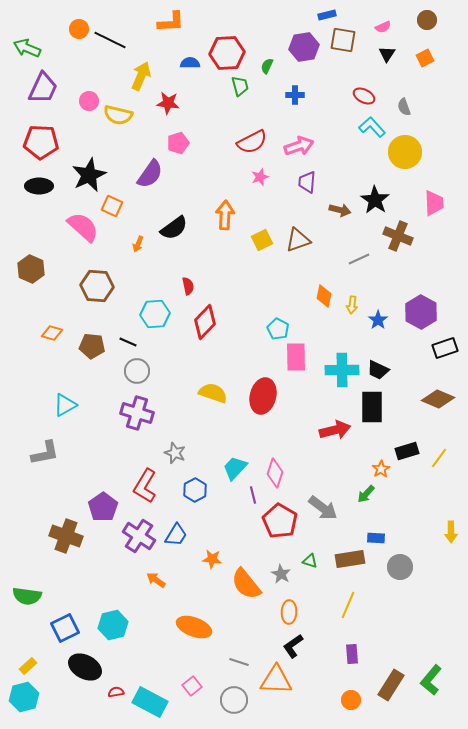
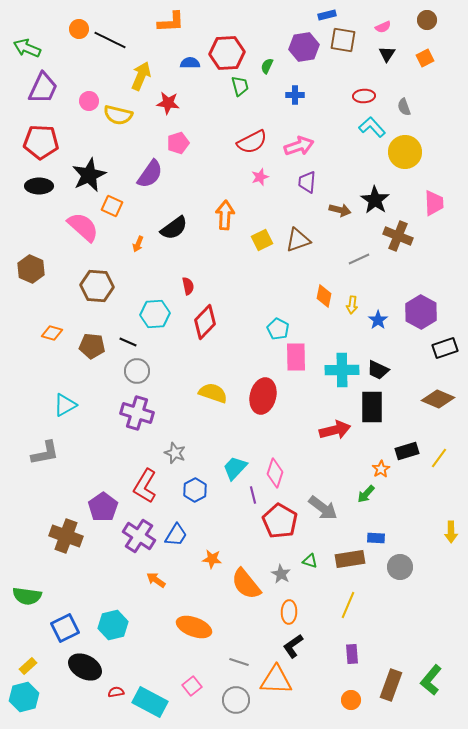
red ellipse at (364, 96): rotated 30 degrees counterclockwise
brown rectangle at (391, 685): rotated 12 degrees counterclockwise
gray circle at (234, 700): moved 2 px right
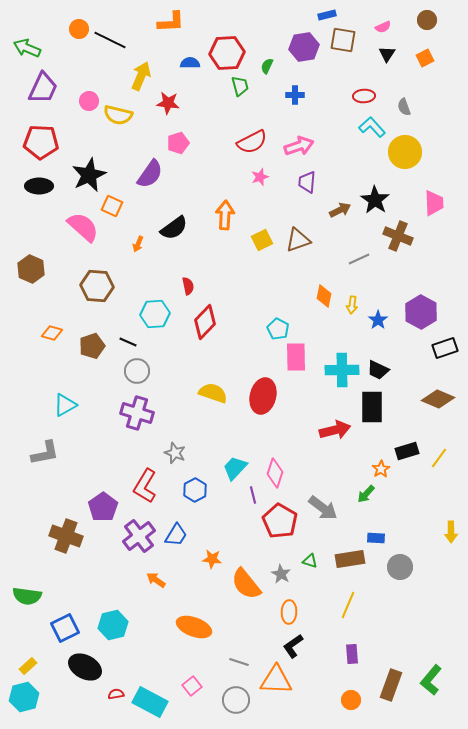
brown arrow at (340, 210): rotated 40 degrees counterclockwise
brown pentagon at (92, 346): rotated 25 degrees counterclockwise
purple cross at (139, 536): rotated 20 degrees clockwise
red semicircle at (116, 692): moved 2 px down
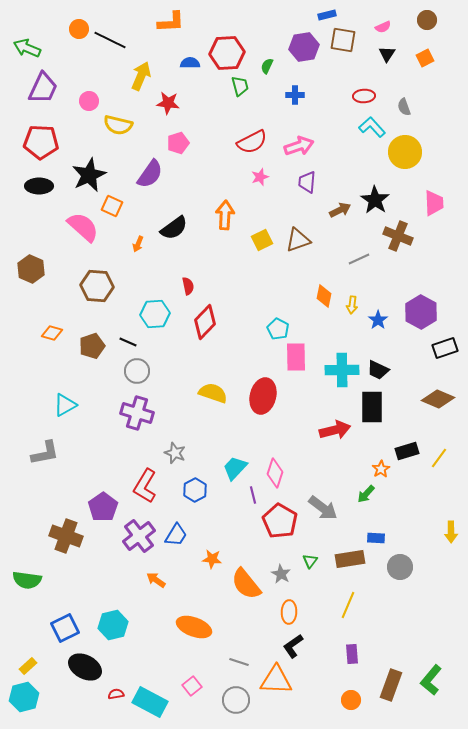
yellow semicircle at (118, 115): moved 10 px down
green triangle at (310, 561): rotated 49 degrees clockwise
green semicircle at (27, 596): moved 16 px up
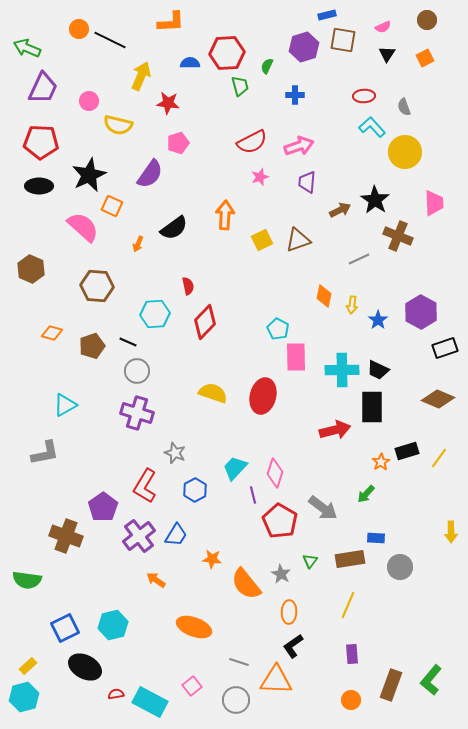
purple hexagon at (304, 47): rotated 8 degrees counterclockwise
orange star at (381, 469): moved 7 px up
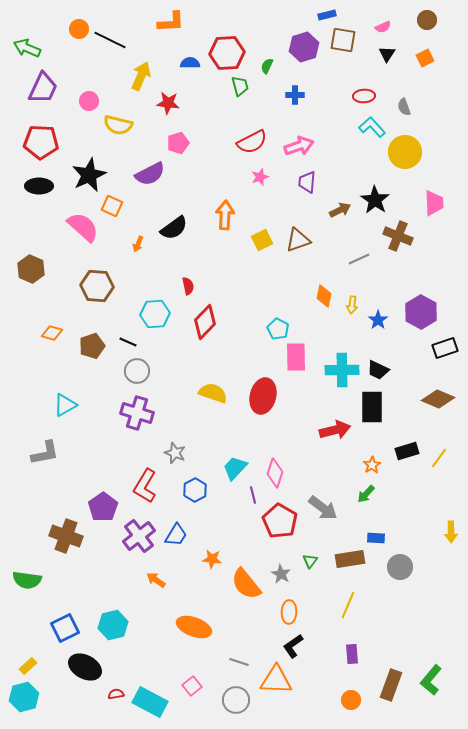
purple semicircle at (150, 174): rotated 28 degrees clockwise
orange star at (381, 462): moved 9 px left, 3 px down
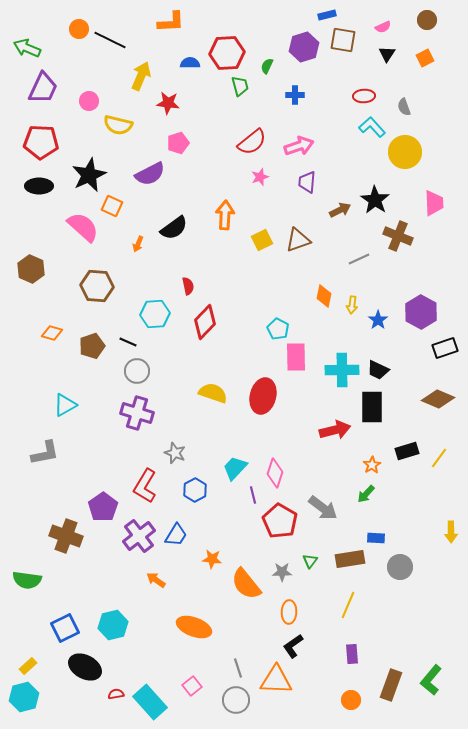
red semicircle at (252, 142): rotated 12 degrees counterclockwise
gray star at (281, 574): moved 1 px right, 2 px up; rotated 30 degrees counterclockwise
gray line at (239, 662): moved 1 px left, 6 px down; rotated 54 degrees clockwise
cyan rectangle at (150, 702): rotated 20 degrees clockwise
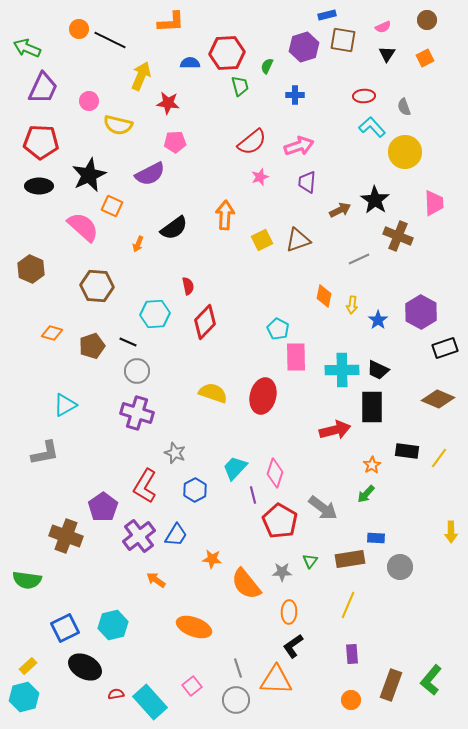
pink pentagon at (178, 143): moved 3 px left, 1 px up; rotated 15 degrees clockwise
black rectangle at (407, 451): rotated 25 degrees clockwise
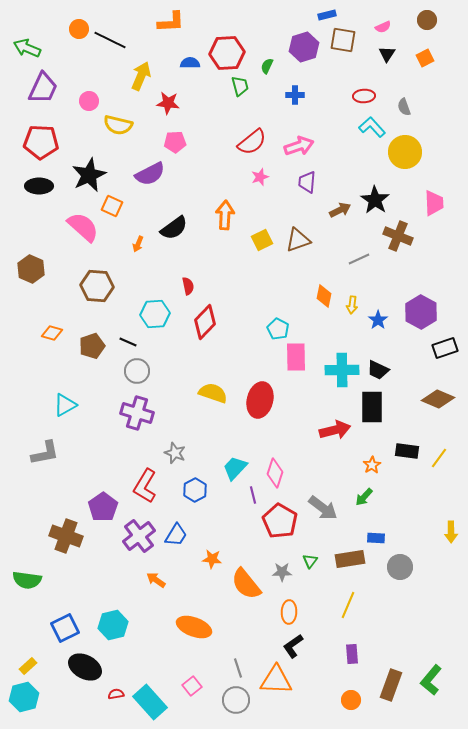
red ellipse at (263, 396): moved 3 px left, 4 px down
green arrow at (366, 494): moved 2 px left, 3 px down
